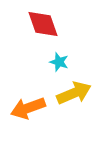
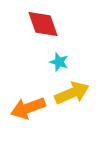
yellow arrow: moved 2 px left
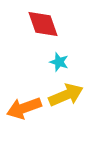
yellow arrow: moved 6 px left, 2 px down
orange arrow: moved 4 px left
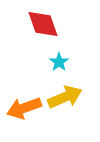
cyan star: rotated 18 degrees clockwise
yellow arrow: moved 1 px left, 2 px down
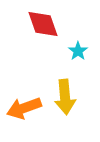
cyan star: moved 19 px right, 11 px up
yellow arrow: rotated 108 degrees clockwise
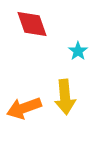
red diamond: moved 11 px left
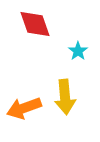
red diamond: moved 3 px right
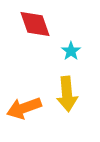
cyan star: moved 7 px left
yellow arrow: moved 2 px right, 3 px up
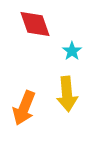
cyan star: moved 1 px right
orange arrow: rotated 48 degrees counterclockwise
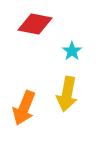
red diamond: rotated 60 degrees counterclockwise
yellow arrow: rotated 16 degrees clockwise
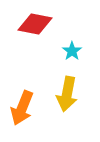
orange arrow: moved 2 px left
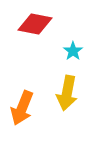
cyan star: moved 1 px right
yellow arrow: moved 1 px up
